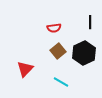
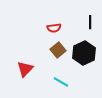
brown square: moved 1 px up
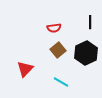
black hexagon: moved 2 px right
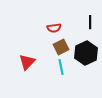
brown square: moved 3 px right, 3 px up; rotated 14 degrees clockwise
red triangle: moved 2 px right, 7 px up
cyan line: moved 15 px up; rotated 49 degrees clockwise
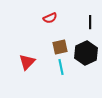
red semicircle: moved 4 px left, 10 px up; rotated 16 degrees counterclockwise
brown square: moved 1 px left; rotated 14 degrees clockwise
